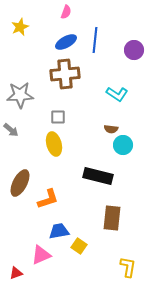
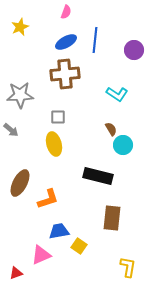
brown semicircle: rotated 128 degrees counterclockwise
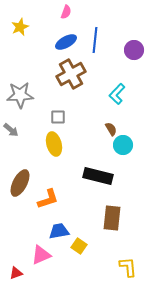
brown cross: moved 6 px right; rotated 24 degrees counterclockwise
cyan L-shape: rotated 100 degrees clockwise
yellow L-shape: rotated 15 degrees counterclockwise
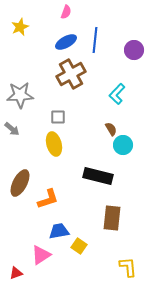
gray arrow: moved 1 px right, 1 px up
pink triangle: rotated 10 degrees counterclockwise
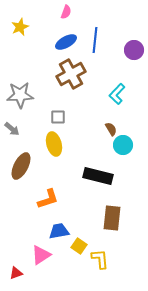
brown ellipse: moved 1 px right, 17 px up
yellow L-shape: moved 28 px left, 8 px up
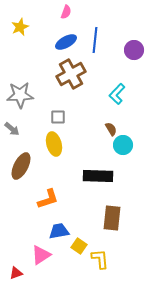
black rectangle: rotated 12 degrees counterclockwise
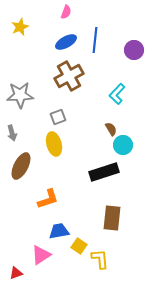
brown cross: moved 2 px left, 2 px down
gray square: rotated 21 degrees counterclockwise
gray arrow: moved 4 px down; rotated 35 degrees clockwise
black rectangle: moved 6 px right, 4 px up; rotated 20 degrees counterclockwise
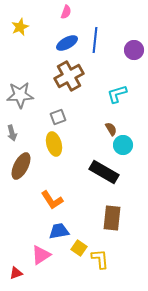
blue ellipse: moved 1 px right, 1 px down
cyan L-shape: rotated 30 degrees clockwise
black rectangle: rotated 48 degrees clockwise
orange L-shape: moved 4 px right, 1 px down; rotated 75 degrees clockwise
yellow square: moved 2 px down
